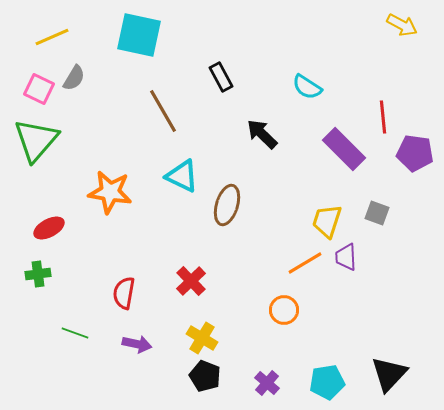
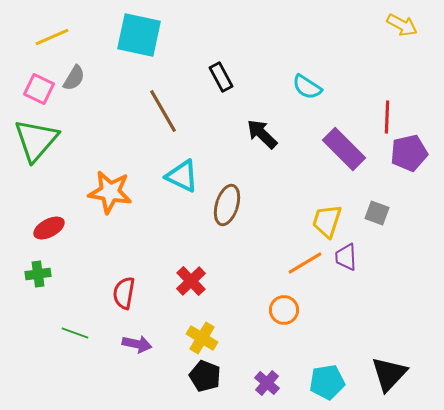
red line: moved 4 px right; rotated 8 degrees clockwise
purple pentagon: moved 6 px left; rotated 21 degrees counterclockwise
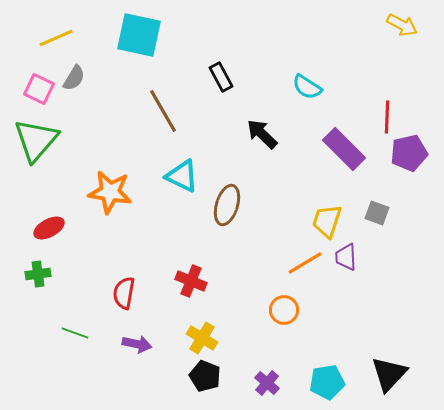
yellow line: moved 4 px right, 1 px down
red cross: rotated 24 degrees counterclockwise
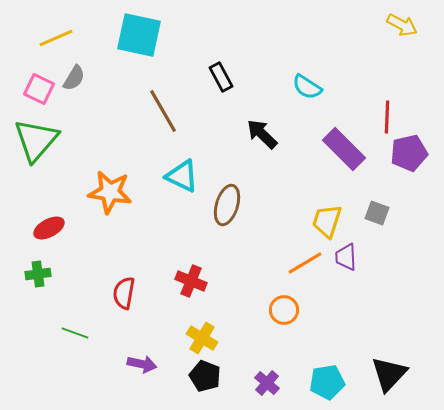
purple arrow: moved 5 px right, 20 px down
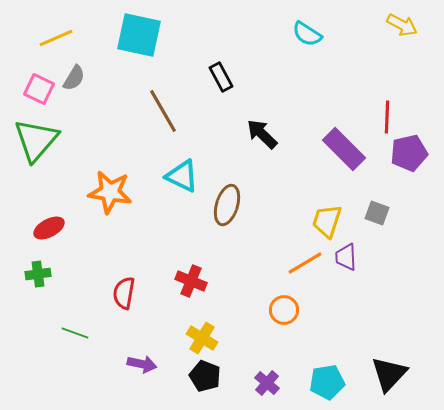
cyan semicircle: moved 53 px up
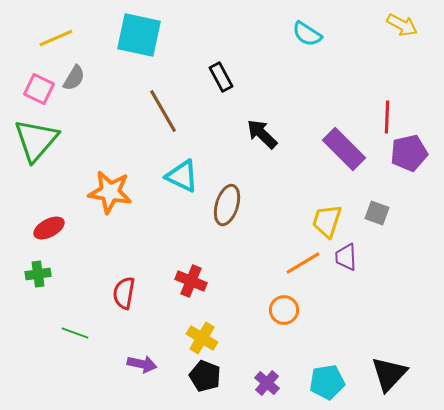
orange line: moved 2 px left
